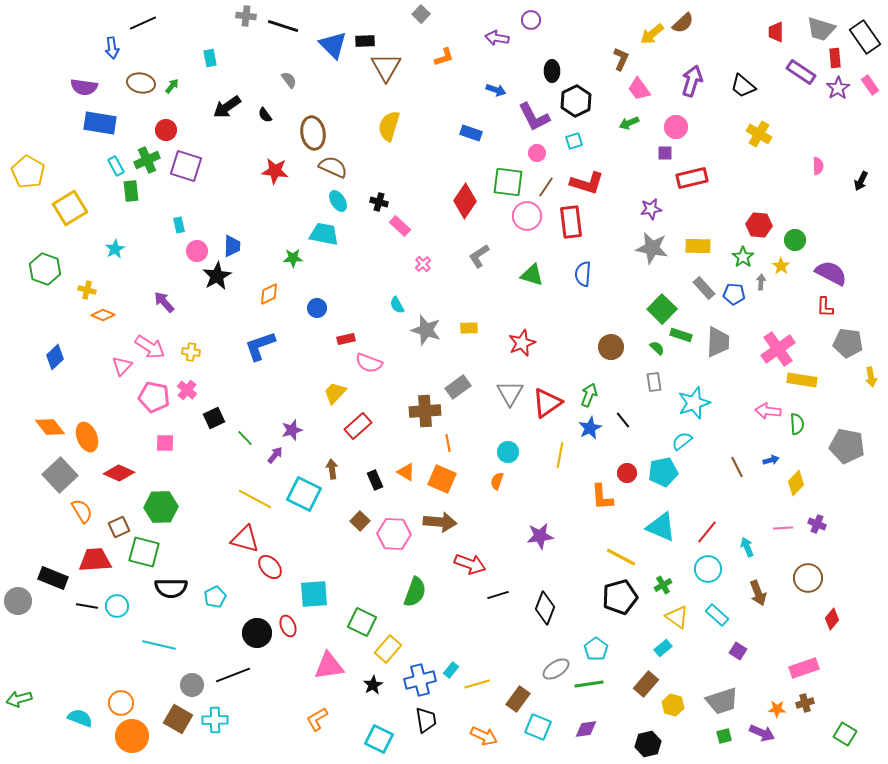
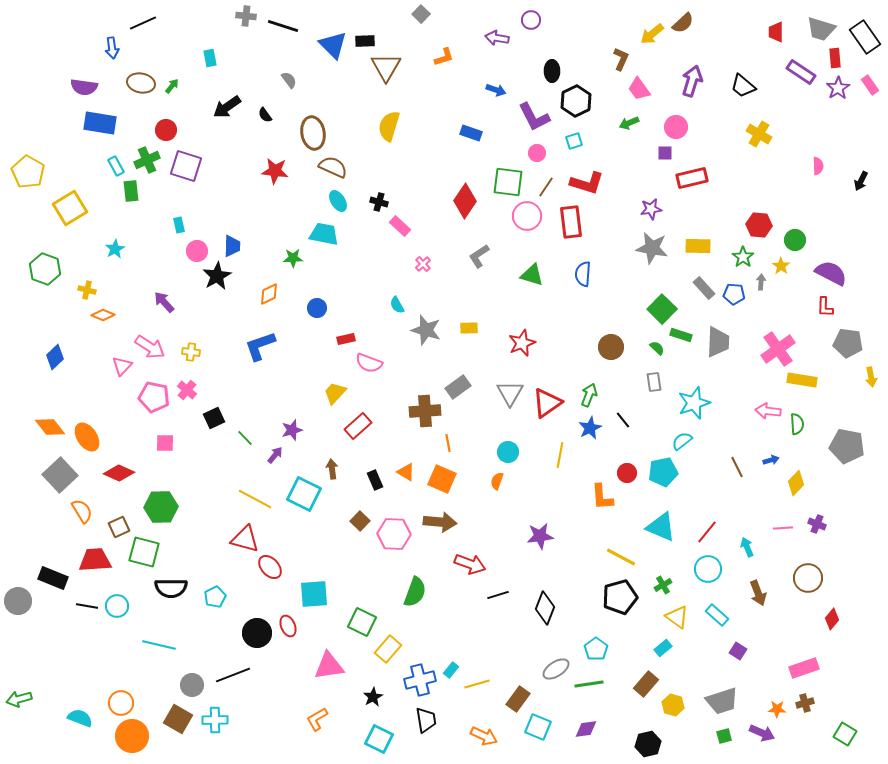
orange ellipse at (87, 437): rotated 12 degrees counterclockwise
black star at (373, 685): moved 12 px down
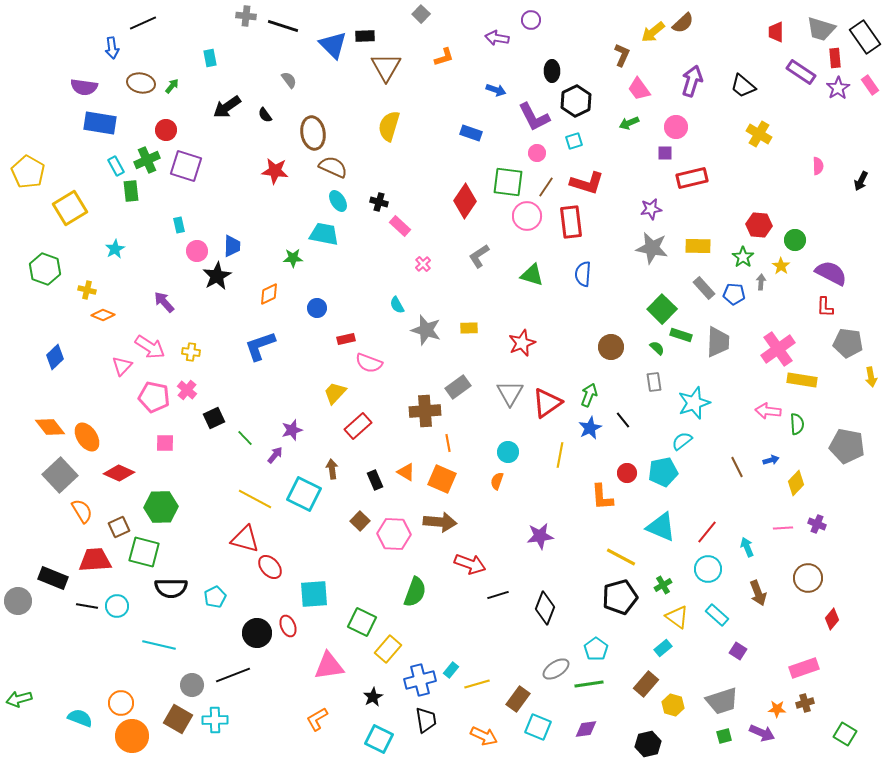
yellow arrow at (652, 34): moved 1 px right, 2 px up
black rectangle at (365, 41): moved 5 px up
brown L-shape at (621, 59): moved 1 px right, 4 px up
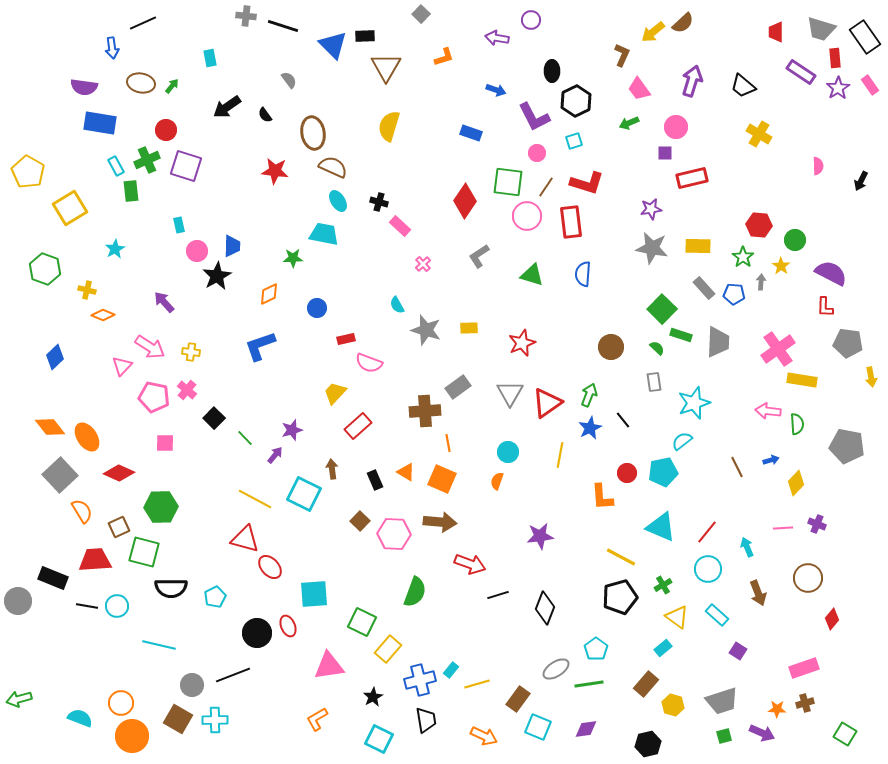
black square at (214, 418): rotated 20 degrees counterclockwise
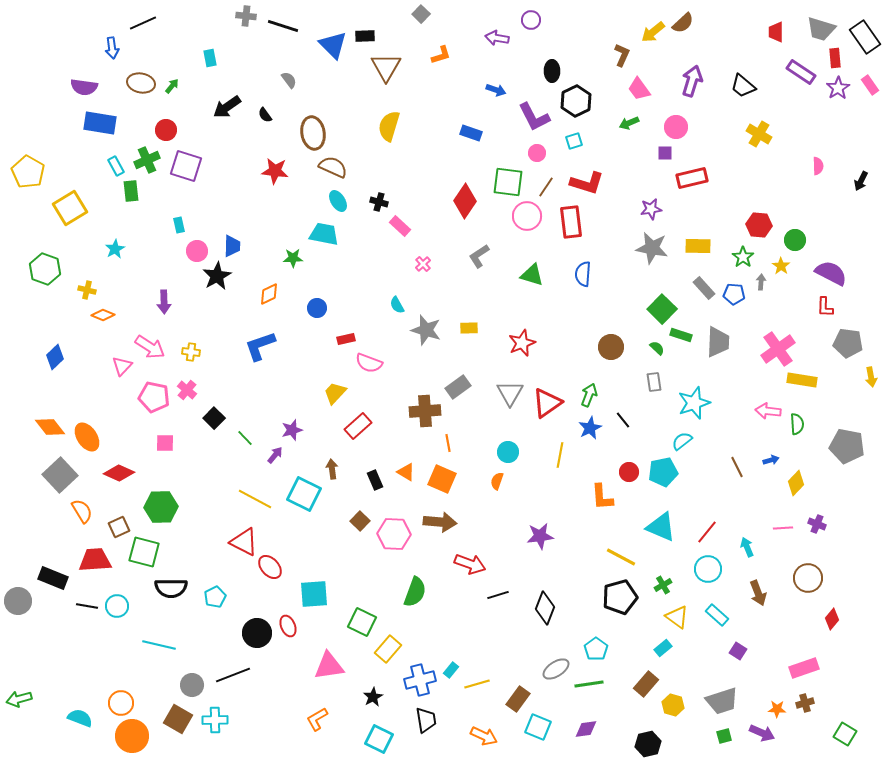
orange L-shape at (444, 57): moved 3 px left, 2 px up
purple arrow at (164, 302): rotated 140 degrees counterclockwise
red circle at (627, 473): moved 2 px right, 1 px up
red triangle at (245, 539): moved 1 px left, 3 px down; rotated 12 degrees clockwise
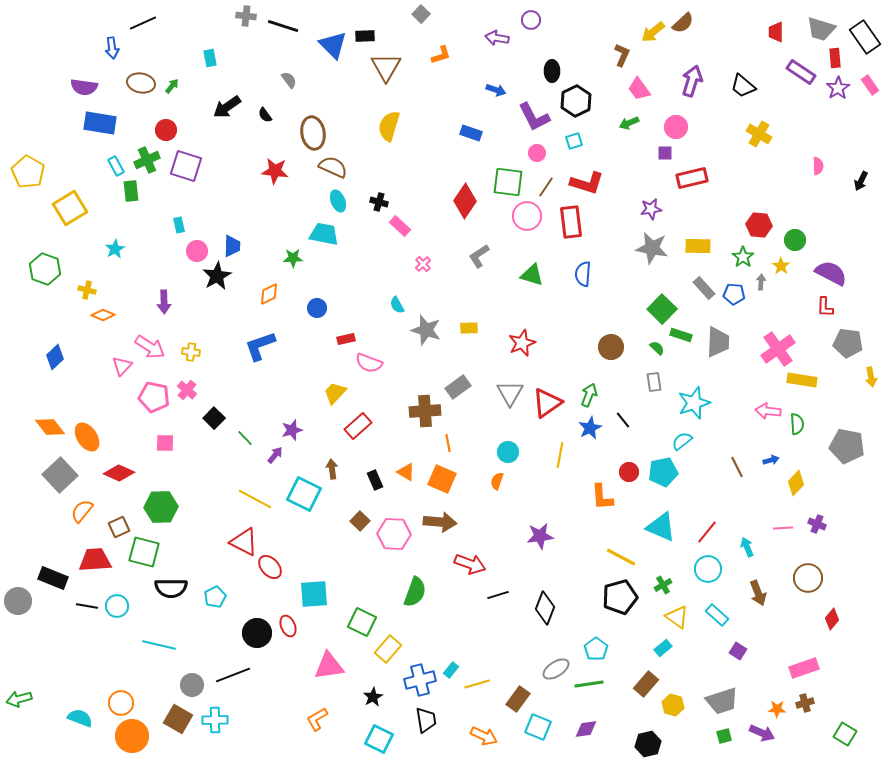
cyan ellipse at (338, 201): rotated 10 degrees clockwise
orange semicircle at (82, 511): rotated 110 degrees counterclockwise
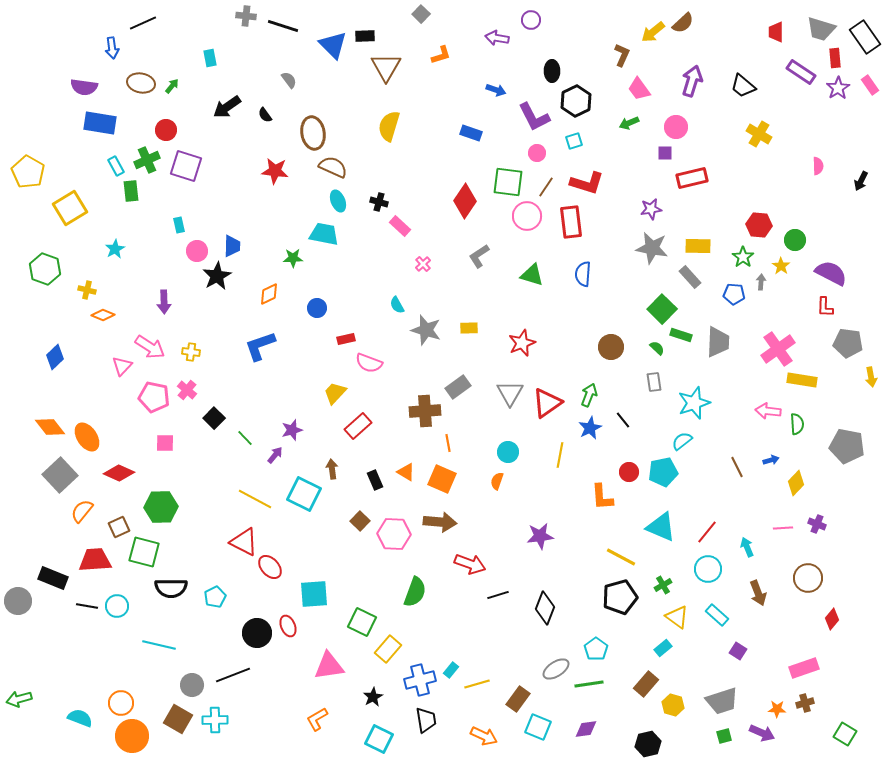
gray rectangle at (704, 288): moved 14 px left, 11 px up
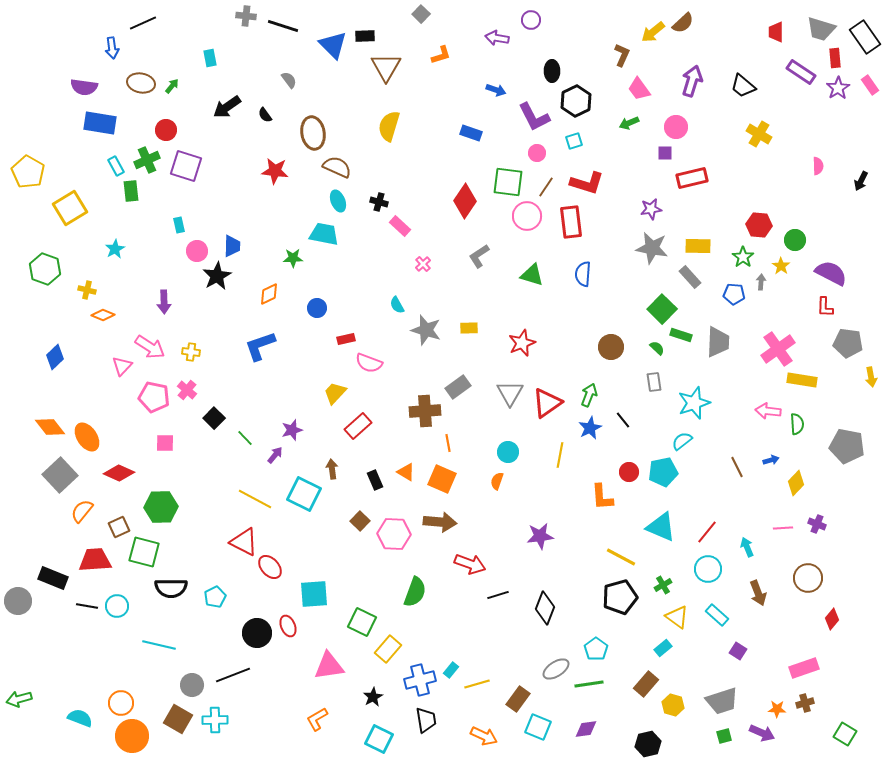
brown semicircle at (333, 167): moved 4 px right
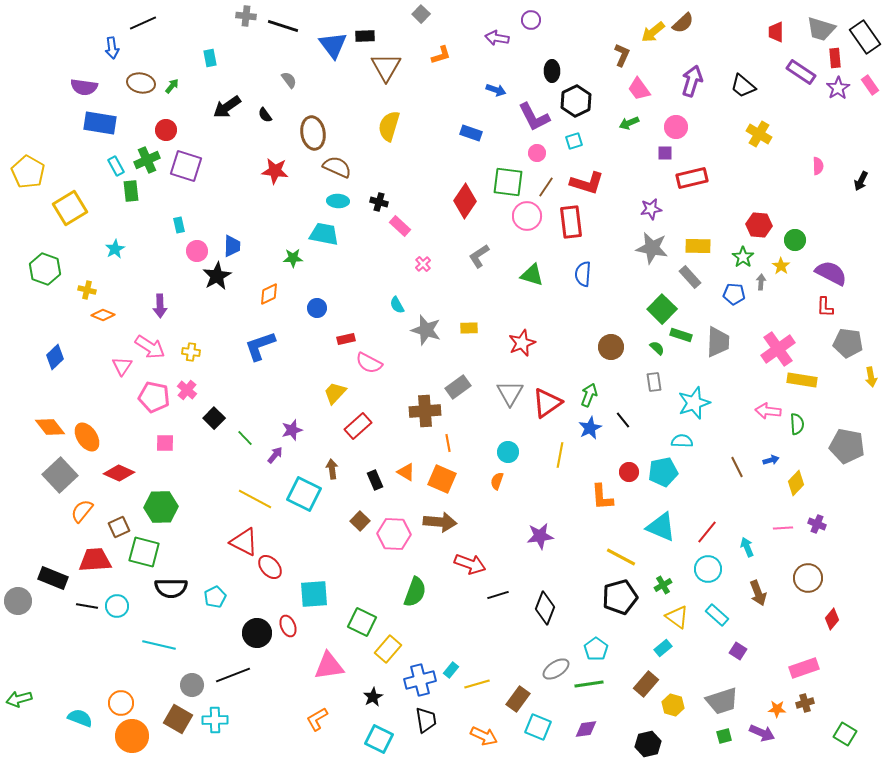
blue triangle at (333, 45): rotated 8 degrees clockwise
cyan ellipse at (338, 201): rotated 65 degrees counterclockwise
purple arrow at (164, 302): moved 4 px left, 4 px down
pink semicircle at (369, 363): rotated 8 degrees clockwise
pink triangle at (122, 366): rotated 10 degrees counterclockwise
cyan semicircle at (682, 441): rotated 40 degrees clockwise
